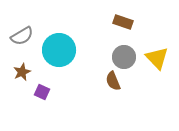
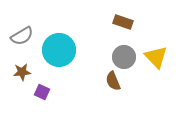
yellow triangle: moved 1 px left, 1 px up
brown star: rotated 18 degrees clockwise
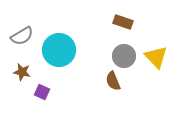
gray circle: moved 1 px up
brown star: rotated 18 degrees clockwise
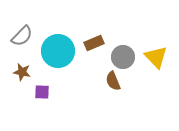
brown rectangle: moved 29 px left, 21 px down; rotated 42 degrees counterclockwise
gray semicircle: rotated 15 degrees counterclockwise
cyan circle: moved 1 px left, 1 px down
gray circle: moved 1 px left, 1 px down
purple square: rotated 21 degrees counterclockwise
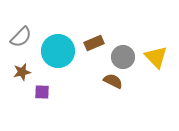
gray semicircle: moved 1 px left, 1 px down
brown star: rotated 24 degrees counterclockwise
brown semicircle: rotated 138 degrees clockwise
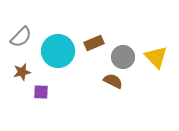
purple square: moved 1 px left
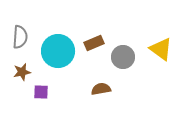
gray semicircle: moved 1 px left; rotated 40 degrees counterclockwise
yellow triangle: moved 5 px right, 8 px up; rotated 10 degrees counterclockwise
brown semicircle: moved 12 px left, 8 px down; rotated 36 degrees counterclockwise
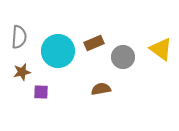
gray semicircle: moved 1 px left
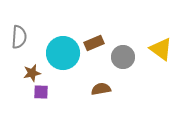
cyan circle: moved 5 px right, 2 px down
brown star: moved 10 px right, 1 px down
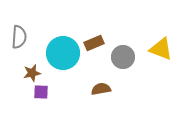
yellow triangle: rotated 15 degrees counterclockwise
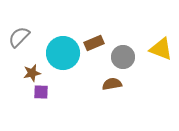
gray semicircle: rotated 140 degrees counterclockwise
brown semicircle: moved 11 px right, 5 px up
